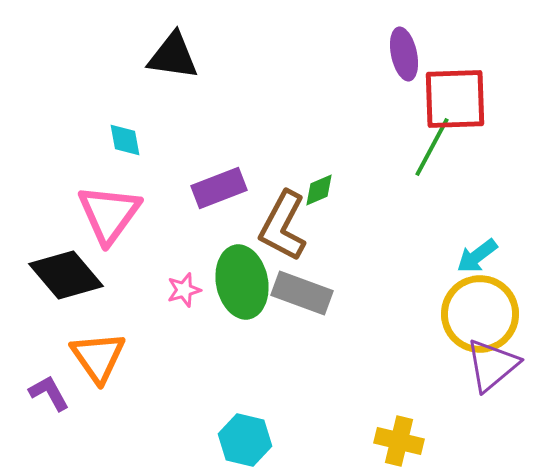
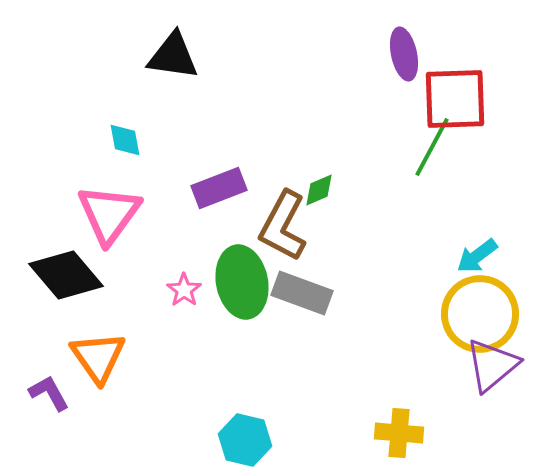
pink star: rotated 20 degrees counterclockwise
yellow cross: moved 8 px up; rotated 9 degrees counterclockwise
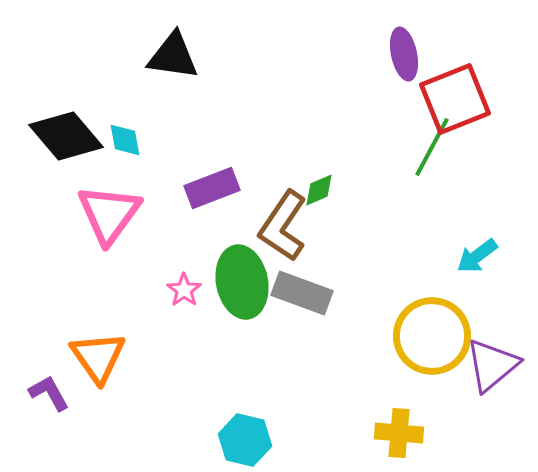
red square: rotated 20 degrees counterclockwise
purple rectangle: moved 7 px left
brown L-shape: rotated 6 degrees clockwise
black diamond: moved 139 px up
yellow circle: moved 48 px left, 22 px down
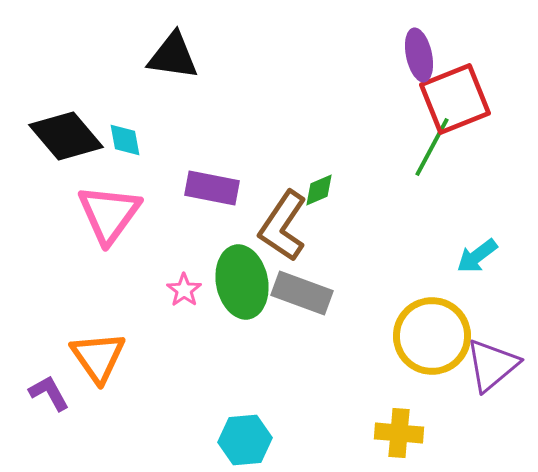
purple ellipse: moved 15 px right, 1 px down
purple rectangle: rotated 32 degrees clockwise
cyan hexagon: rotated 18 degrees counterclockwise
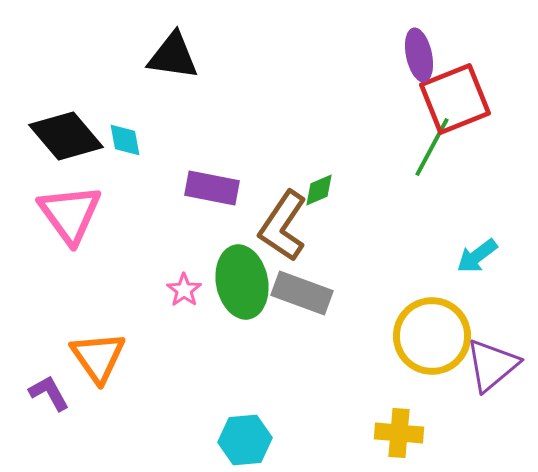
pink triangle: moved 39 px left; rotated 12 degrees counterclockwise
